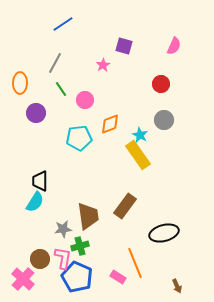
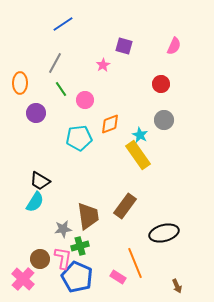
black trapezoid: rotated 60 degrees counterclockwise
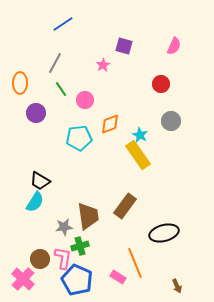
gray circle: moved 7 px right, 1 px down
gray star: moved 1 px right, 2 px up
blue pentagon: moved 3 px down
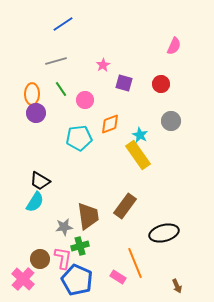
purple square: moved 37 px down
gray line: moved 1 px right, 2 px up; rotated 45 degrees clockwise
orange ellipse: moved 12 px right, 11 px down
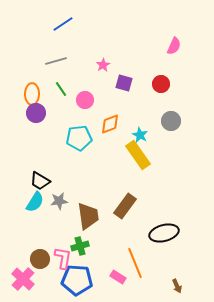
gray star: moved 5 px left, 26 px up
blue pentagon: rotated 20 degrees counterclockwise
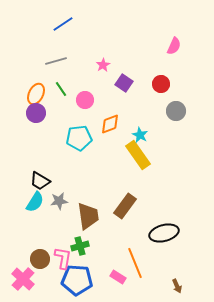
purple square: rotated 18 degrees clockwise
orange ellipse: moved 4 px right; rotated 25 degrees clockwise
gray circle: moved 5 px right, 10 px up
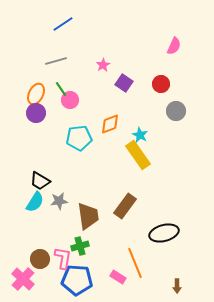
pink circle: moved 15 px left
brown arrow: rotated 24 degrees clockwise
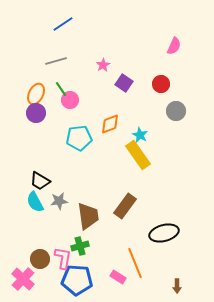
cyan semicircle: rotated 120 degrees clockwise
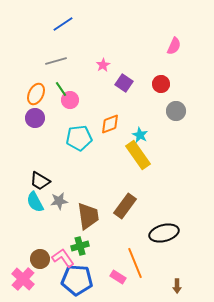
purple circle: moved 1 px left, 5 px down
pink L-shape: rotated 45 degrees counterclockwise
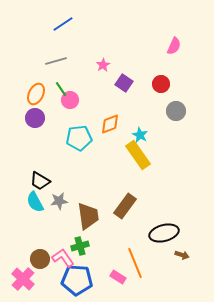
brown arrow: moved 5 px right, 31 px up; rotated 72 degrees counterclockwise
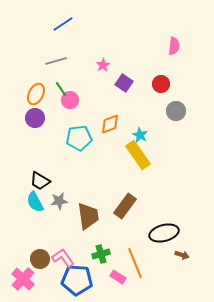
pink semicircle: rotated 18 degrees counterclockwise
green cross: moved 21 px right, 8 px down
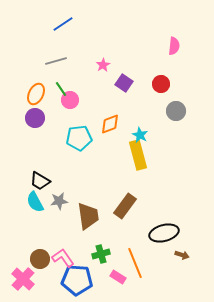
yellow rectangle: rotated 20 degrees clockwise
